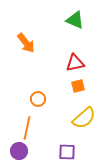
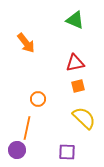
yellow semicircle: rotated 95 degrees counterclockwise
purple circle: moved 2 px left, 1 px up
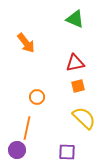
green triangle: moved 1 px up
orange circle: moved 1 px left, 2 px up
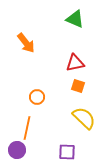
orange square: rotated 32 degrees clockwise
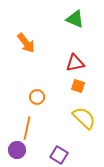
purple square: moved 8 px left, 3 px down; rotated 30 degrees clockwise
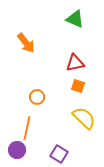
purple square: moved 1 px up
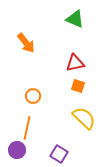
orange circle: moved 4 px left, 1 px up
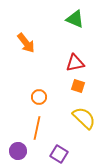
orange circle: moved 6 px right, 1 px down
orange line: moved 10 px right
purple circle: moved 1 px right, 1 px down
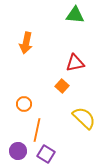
green triangle: moved 4 px up; rotated 18 degrees counterclockwise
orange arrow: rotated 50 degrees clockwise
orange square: moved 16 px left; rotated 24 degrees clockwise
orange circle: moved 15 px left, 7 px down
orange line: moved 2 px down
purple square: moved 13 px left
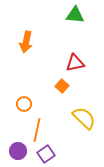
orange arrow: moved 1 px up
purple square: rotated 24 degrees clockwise
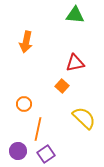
orange line: moved 1 px right, 1 px up
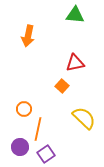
orange arrow: moved 2 px right, 6 px up
orange circle: moved 5 px down
purple circle: moved 2 px right, 4 px up
